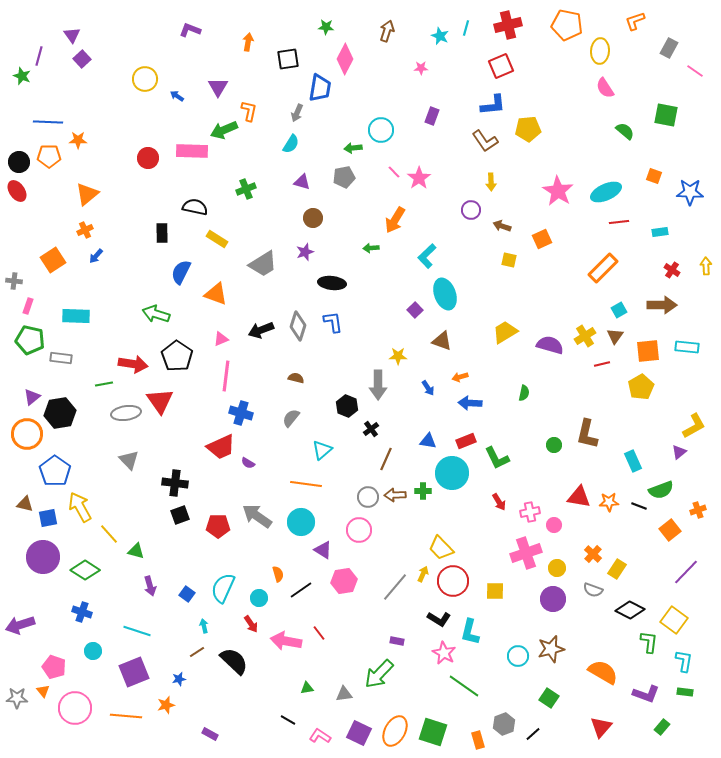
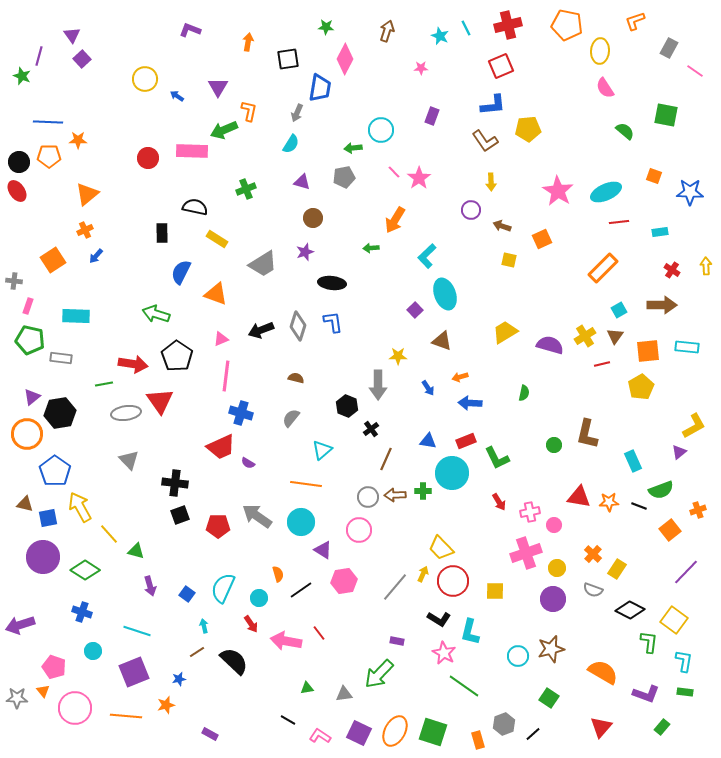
cyan line at (466, 28): rotated 42 degrees counterclockwise
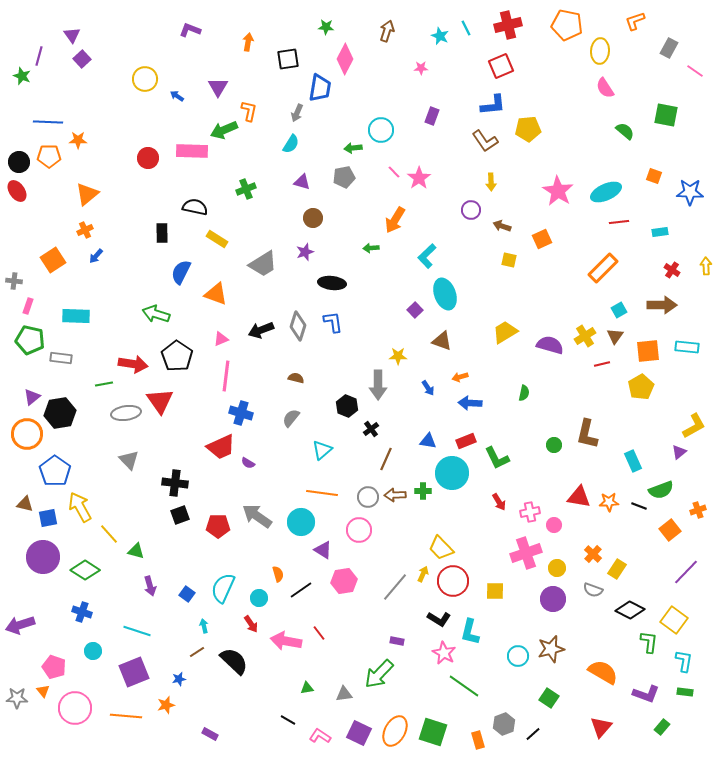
orange line at (306, 484): moved 16 px right, 9 px down
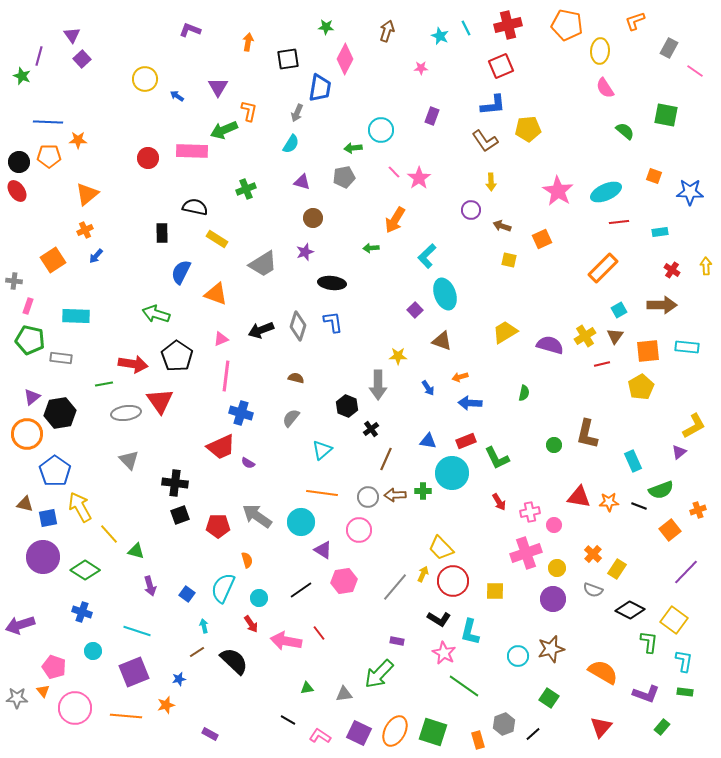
orange semicircle at (278, 574): moved 31 px left, 14 px up
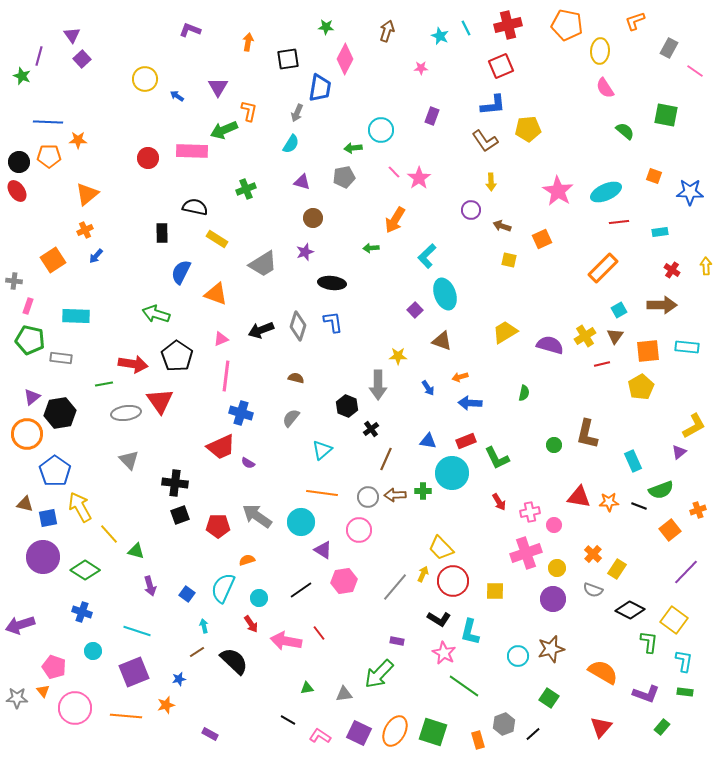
orange semicircle at (247, 560): rotated 91 degrees counterclockwise
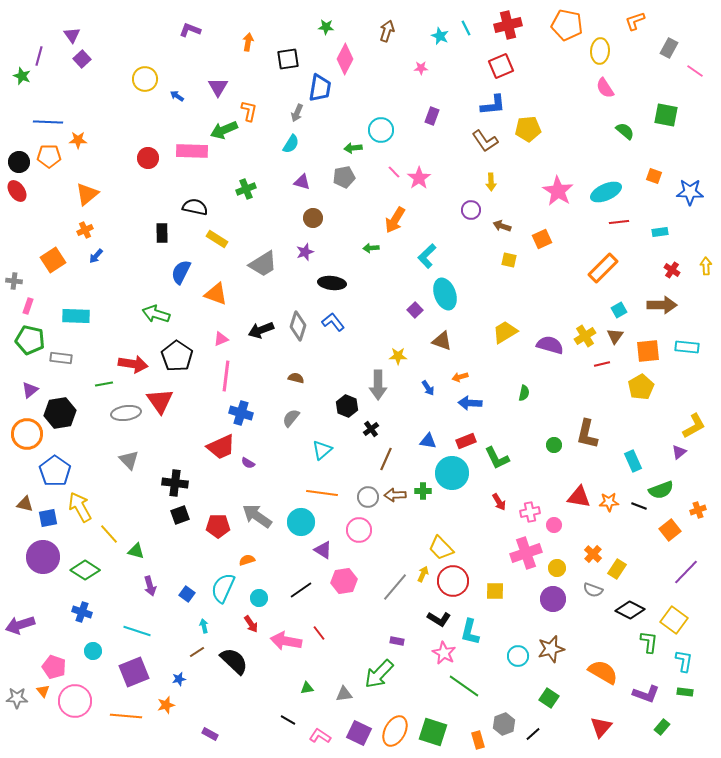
blue L-shape at (333, 322): rotated 30 degrees counterclockwise
purple triangle at (32, 397): moved 2 px left, 7 px up
pink circle at (75, 708): moved 7 px up
